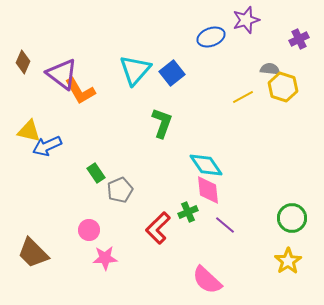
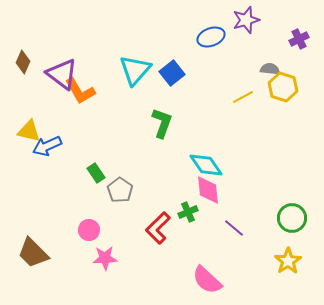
gray pentagon: rotated 15 degrees counterclockwise
purple line: moved 9 px right, 3 px down
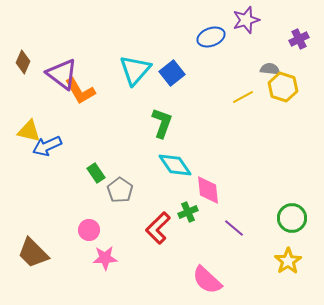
cyan diamond: moved 31 px left
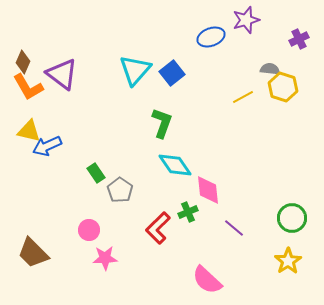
orange L-shape: moved 52 px left, 4 px up
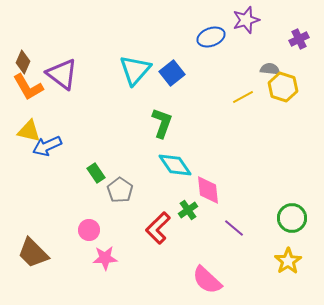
green cross: moved 2 px up; rotated 12 degrees counterclockwise
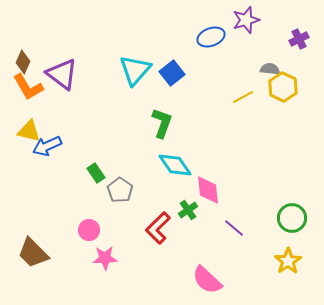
yellow hexagon: rotated 8 degrees clockwise
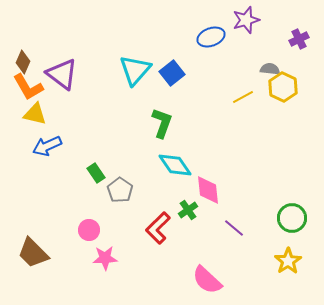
yellow triangle: moved 6 px right, 17 px up
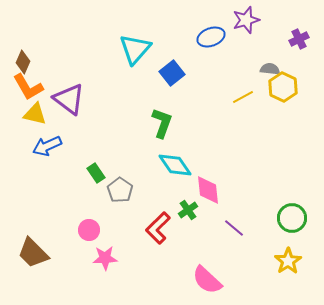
cyan triangle: moved 21 px up
purple triangle: moved 7 px right, 25 px down
